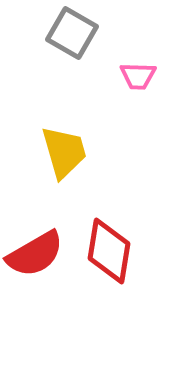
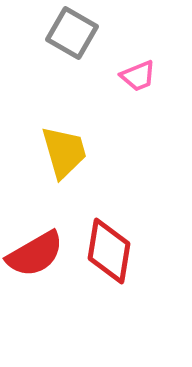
pink trapezoid: rotated 24 degrees counterclockwise
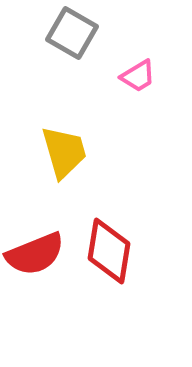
pink trapezoid: rotated 9 degrees counterclockwise
red semicircle: rotated 8 degrees clockwise
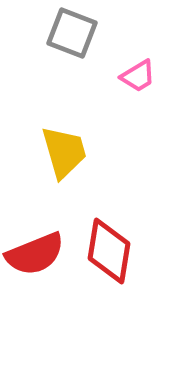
gray square: rotated 9 degrees counterclockwise
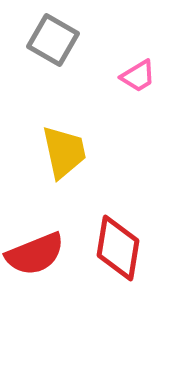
gray square: moved 19 px left, 7 px down; rotated 9 degrees clockwise
yellow trapezoid: rotated 4 degrees clockwise
red diamond: moved 9 px right, 3 px up
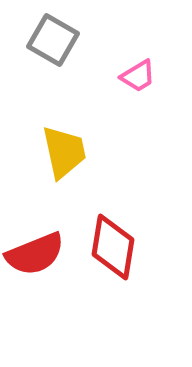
red diamond: moved 5 px left, 1 px up
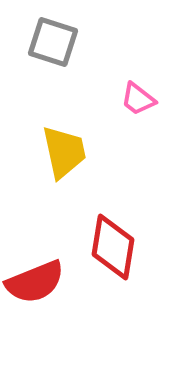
gray square: moved 2 px down; rotated 12 degrees counterclockwise
pink trapezoid: moved 23 px down; rotated 69 degrees clockwise
red semicircle: moved 28 px down
